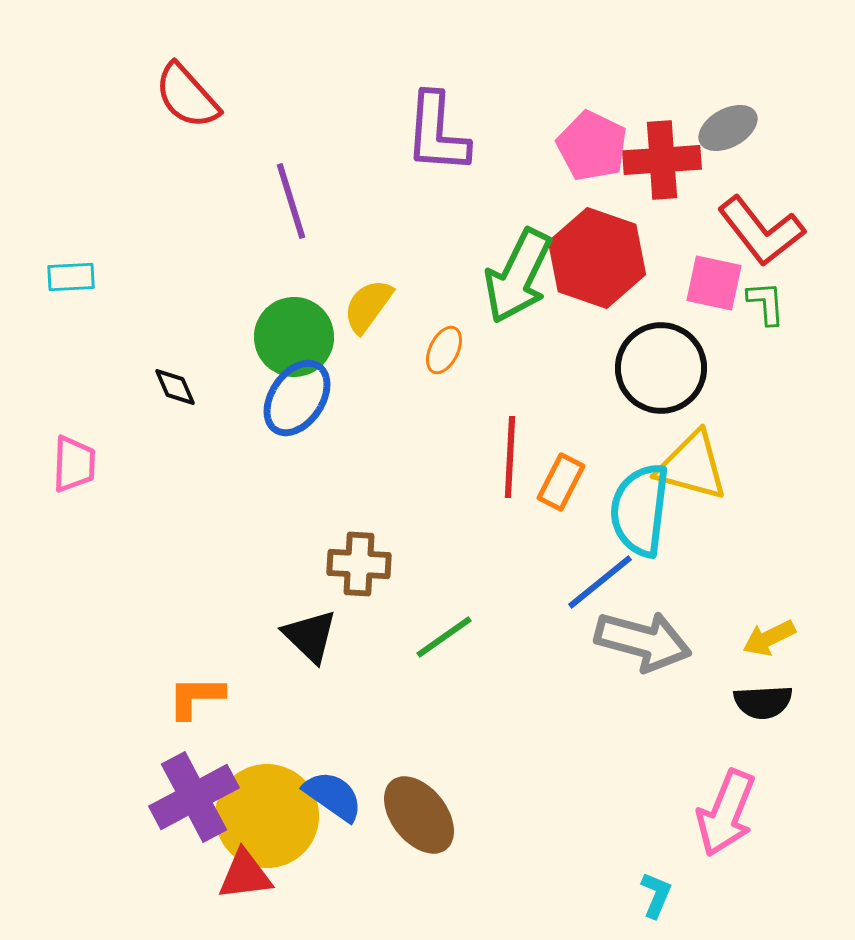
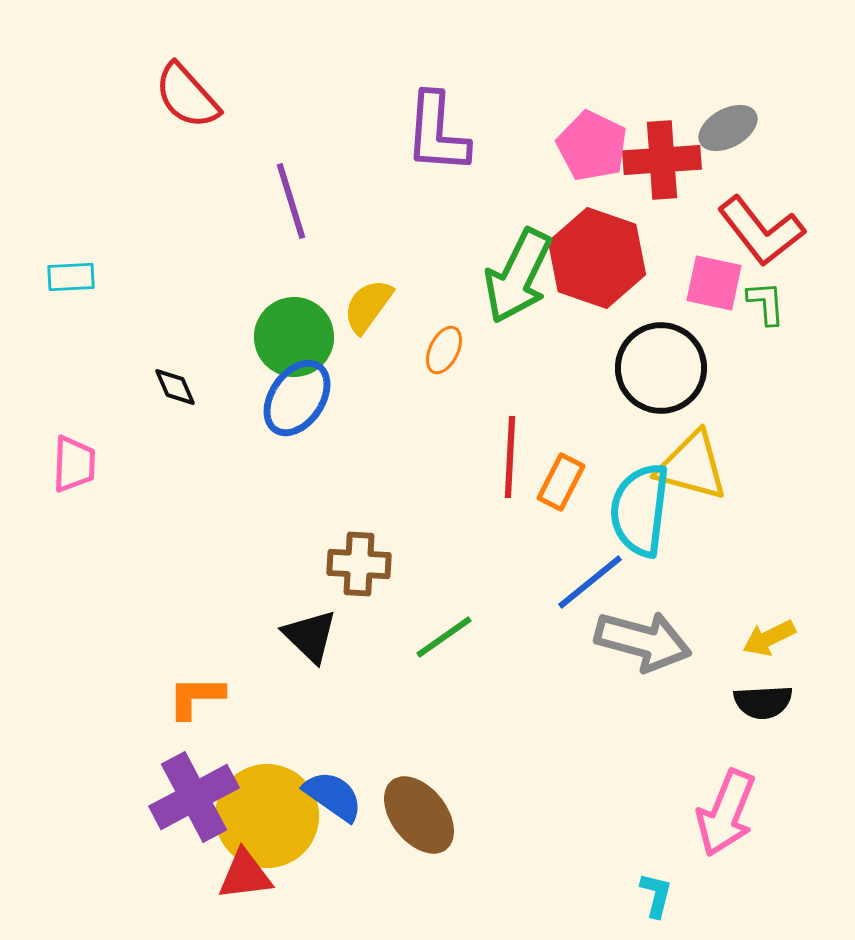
blue line: moved 10 px left
cyan L-shape: rotated 9 degrees counterclockwise
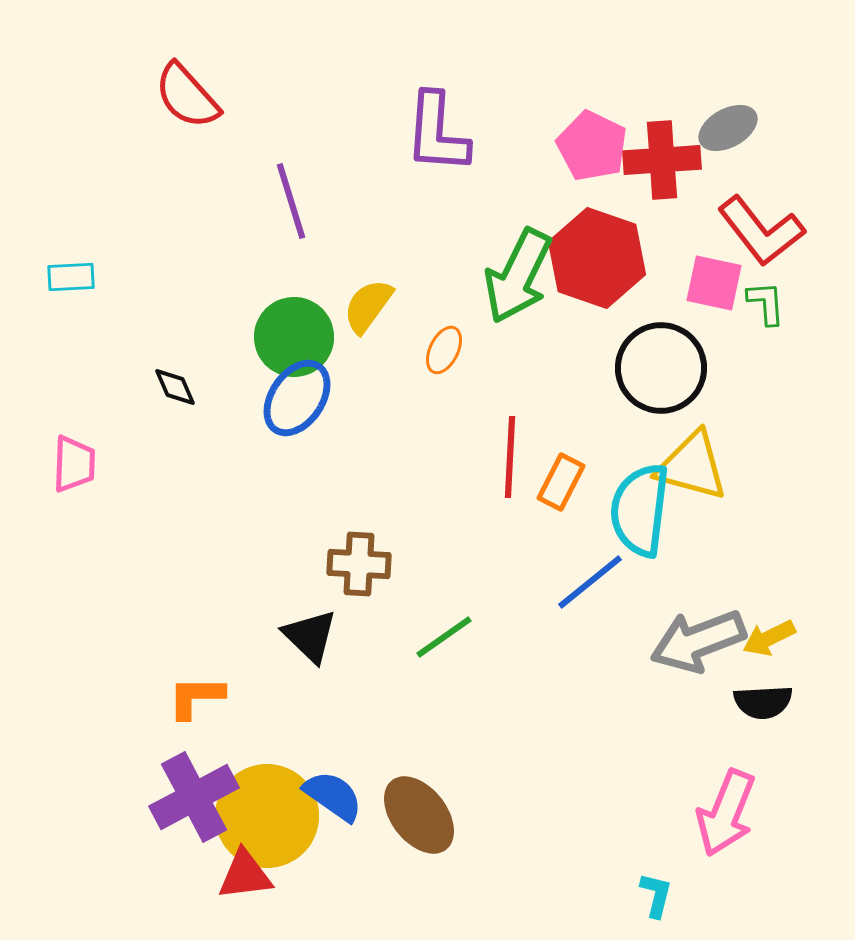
gray arrow: moved 55 px right; rotated 144 degrees clockwise
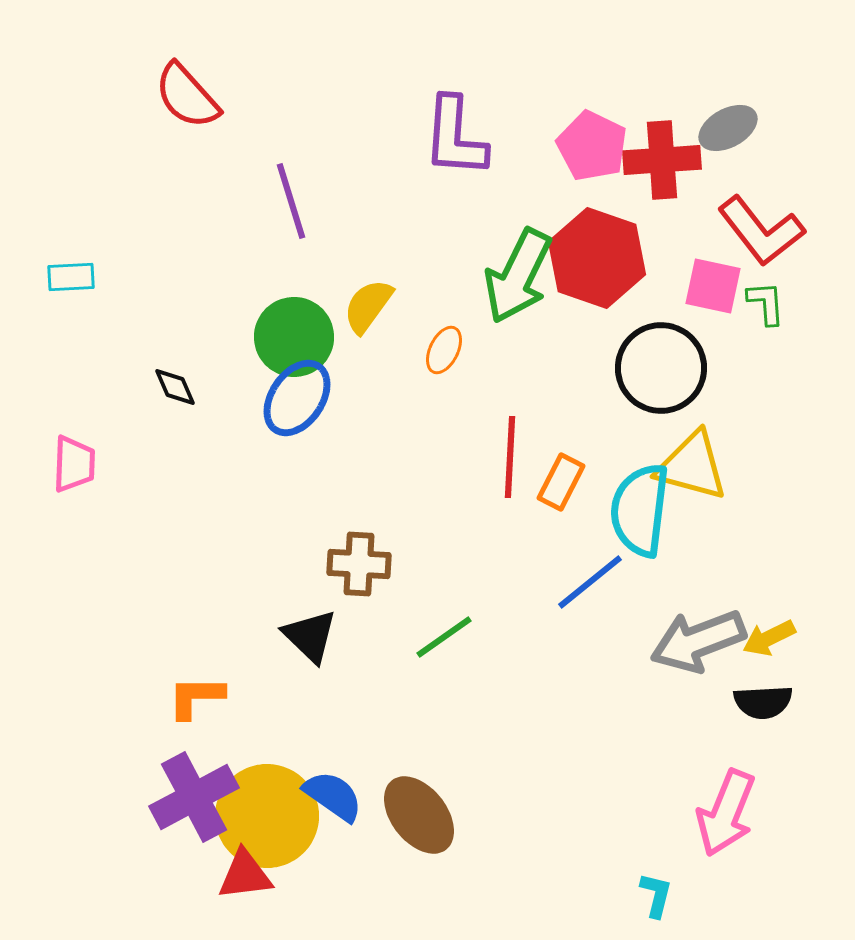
purple L-shape: moved 18 px right, 4 px down
pink square: moved 1 px left, 3 px down
